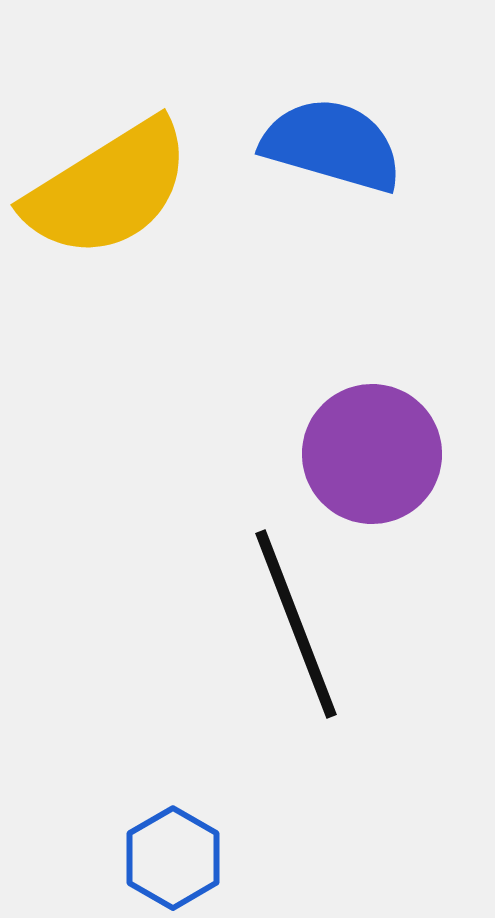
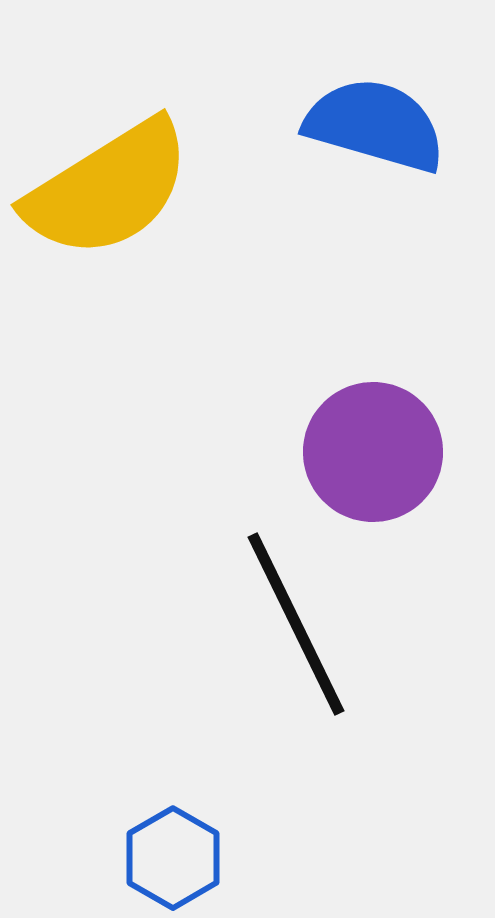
blue semicircle: moved 43 px right, 20 px up
purple circle: moved 1 px right, 2 px up
black line: rotated 5 degrees counterclockwise
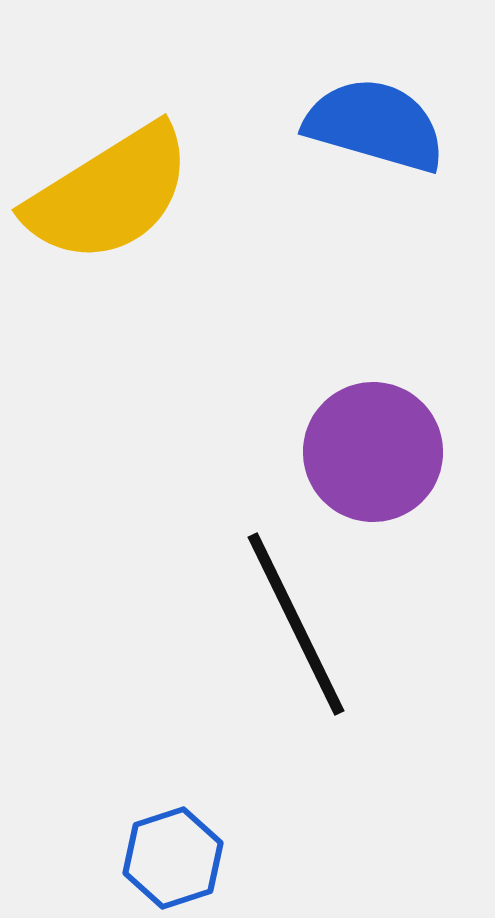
yellow semicircle: moved 1 px right, 5 px down
blue hexagon: rotated 12 degrees clockwise
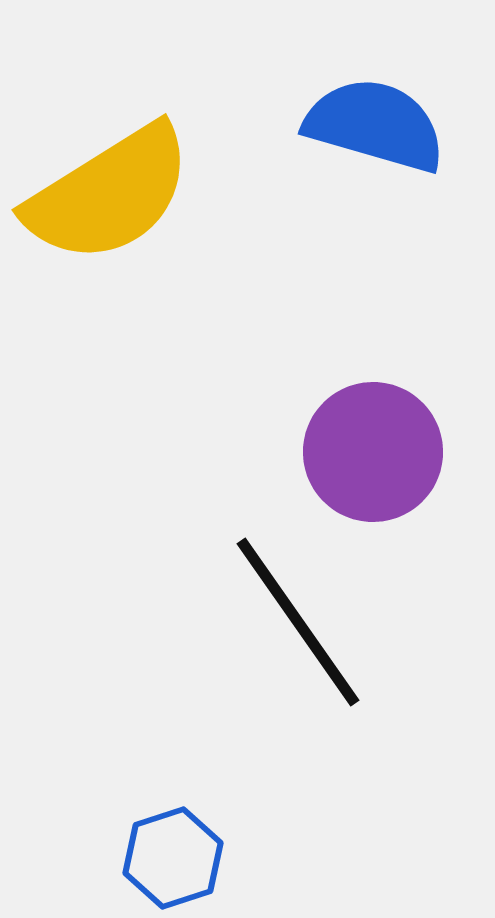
black line: moved 2 px right, 2 px up; rotated 9 degrees counterclockwise
